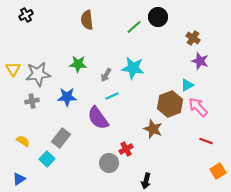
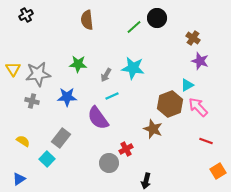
black circle: moved 1 px left, 1 px down
gray cross: rotated 24 degrees clockwise
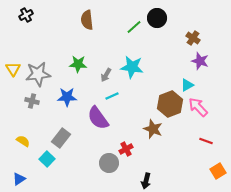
cyan star: moved 1 px left, 1 px up
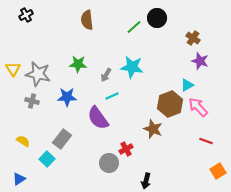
gray star: rotated 20 degrees clockwise
gray rectangle: moved 1 px right, 1 px down
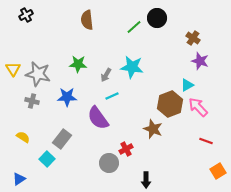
yellow semicircle: moved 4 px up
black arrow: moved 1 px up; rotated 14 degrees counterclockwise
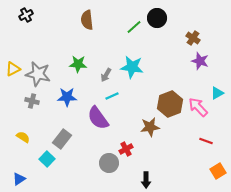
yellow triangle: rotated 35 degrees clockwise
cyan triangle: moved 30 px right, 8 px down
brown star: moved 3 px left, 2 px up; rotated 30 degrees counterclockwise
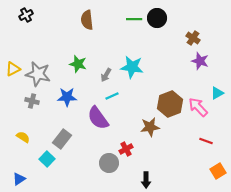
green line: moved 8 px up; rotated 42 degrees clockwise
green star: rotated 12 degrees clockwise
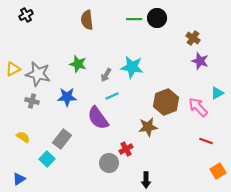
brown hexagon: moved 4 px left, 2 px up
brown star: moved 2 px left
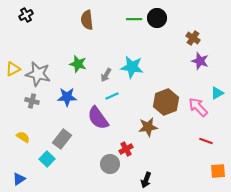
gray circle: moved 1 px right, 1 px down
orange square: rotated 28 degrees clockwise
black arrow: rotated 21 degrees clockwise
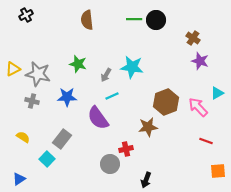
black circle: moved 1 px left, 2 px down
red cross: rotated 16 degrees clockwise
